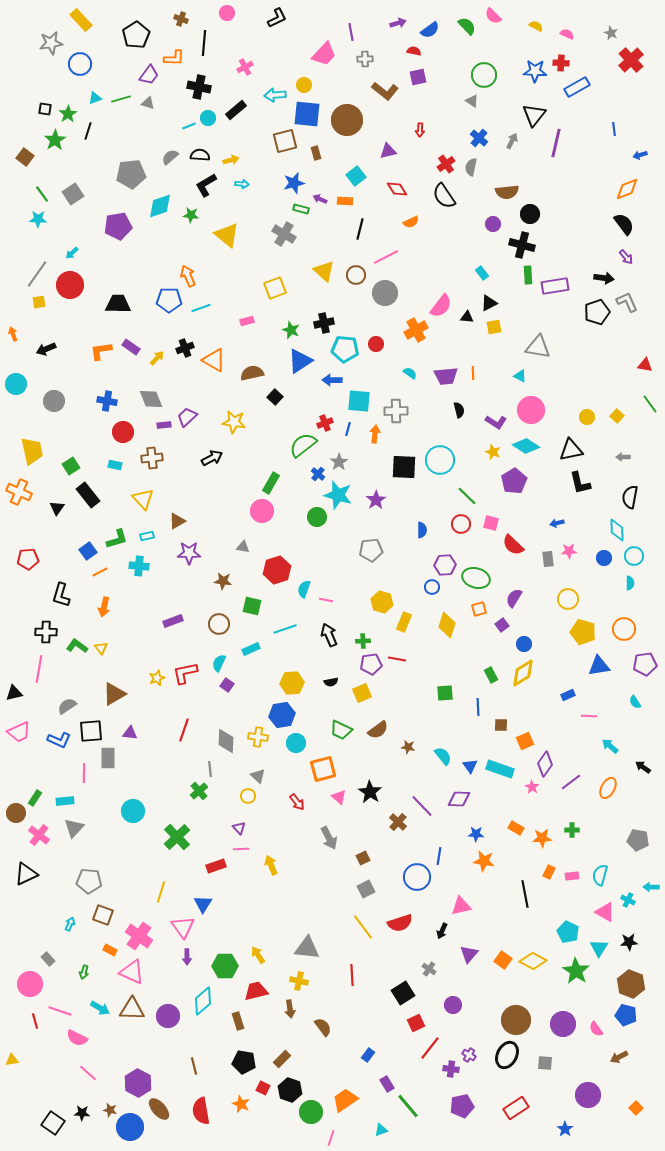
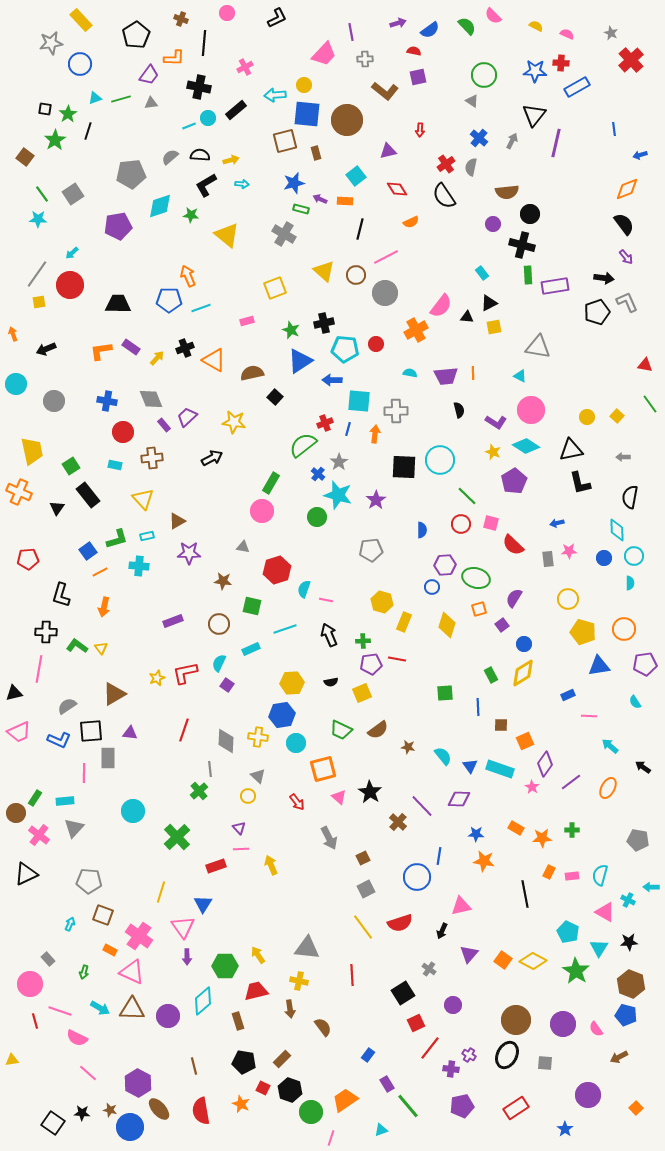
gray triangle at (148, 103): moved 3 px right; rotated 24 degrees counterclockwise
cyan semicircle at (410, 373): rotated 24 degrees counterclockwise
purple rectangle at (164, 425): rotated 56 degrees clockwise
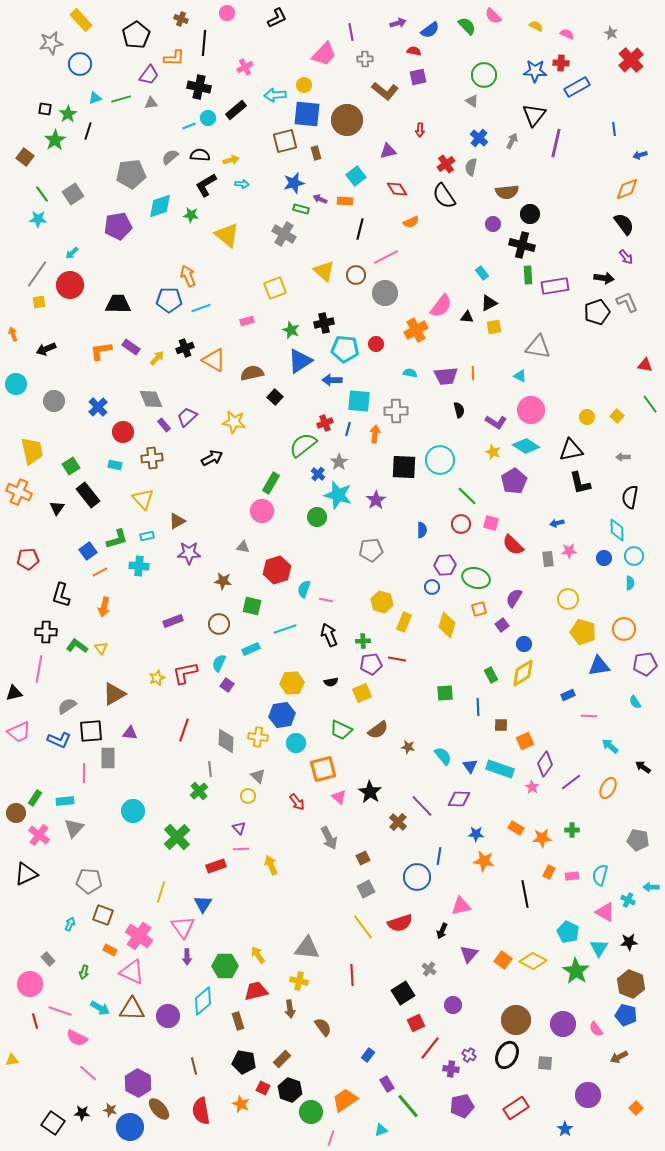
blue cross at (107, 401): moved 9 px left, 6 px down; rotated 36 degrees clockwise
